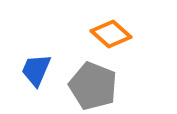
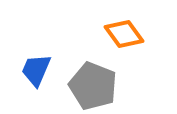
orange diamond: moved 13 px right; rotated 12 degrees clockwise
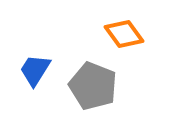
blue trapezoid: moved 1 px left; rotated 9 degrees clockwise
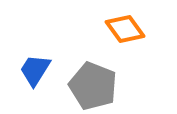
orange diamond: moved 1 px right, 5 px up
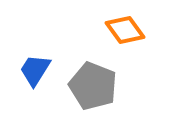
orange diamond: moved 1 px down
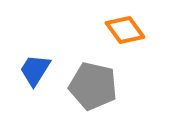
gray pentagon: rotated 9 degrees counterclockwise
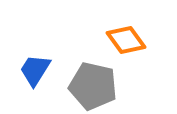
orange diamond: moved 1 px right, 10 px down
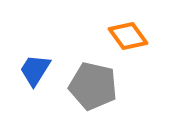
orange diamond: moved 2 px right, 4 px up
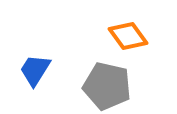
gray pentagon: moved 14 px right
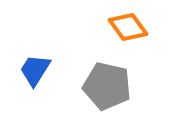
orange diamond: moved 9 px up
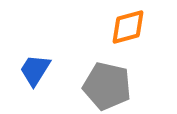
orange diamond: rotated 69 degrees counterclockwise
